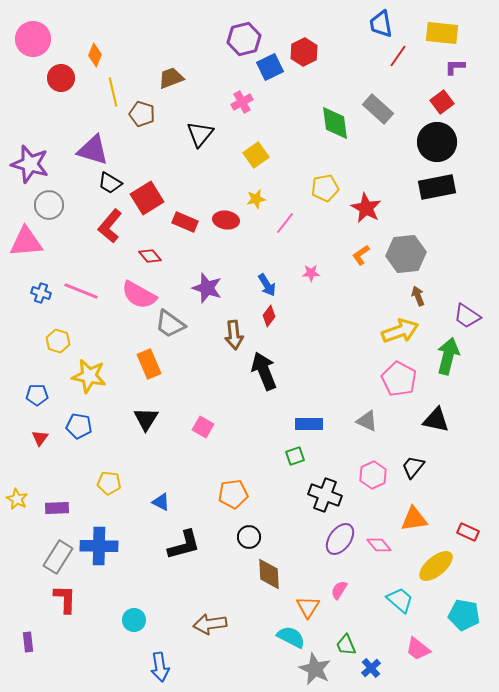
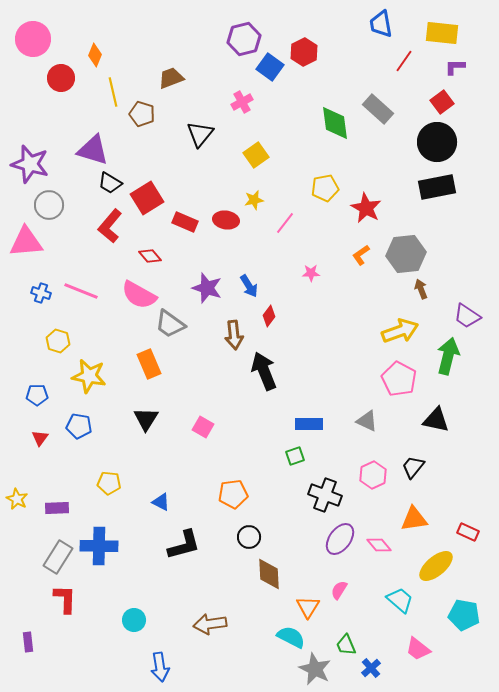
red line at (398, 56): moved 6 px right, 5 px down
blue square at (270, 67): rotated 28 degrees counterclockwise
yellow star at (256, 199): moved 2 px left, 1 px down
blue arrow at (267, 285): moved 18 px left, 1 px down
brown arrow at (418, 296): moved 3 px right, 7 px up
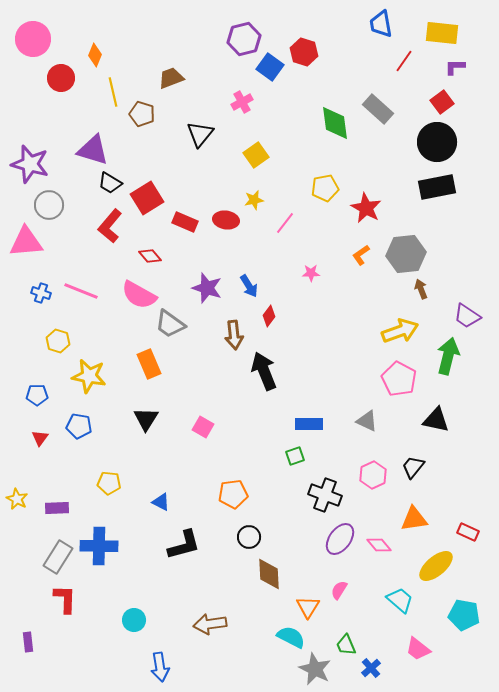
red hexagon at (304, 52): rotated 16 degrees counterclockwise
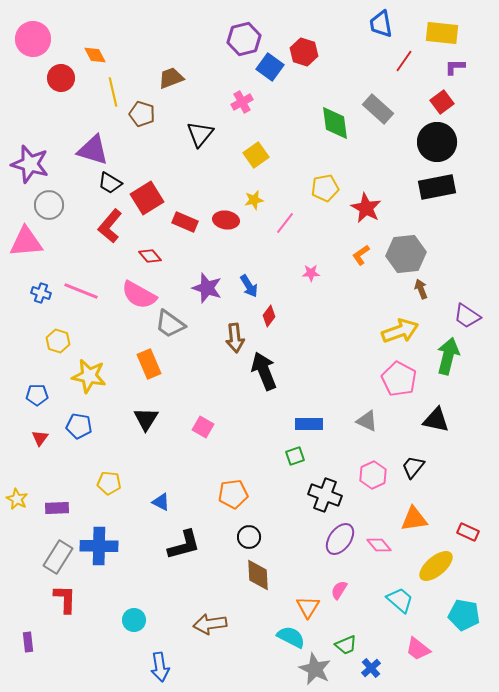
orange diamond at (95, 55): rotated 50 degrees counterclockwise
brown arrow at (234, 335): moved 1 px right, 3 px down
brown diamond at (269, 574): moved 11 px left, 1 px down
green trapezoid at (346, 645): rotated 90 degrees counterclockwise
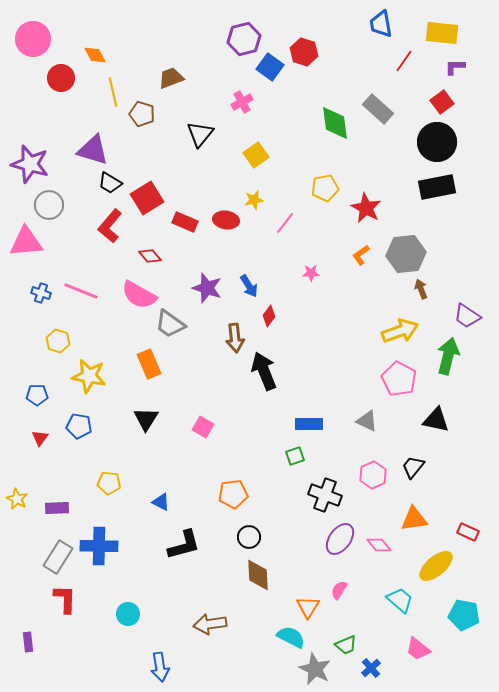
cyan circle at (134, 620): moved 6 px left, 6 px up
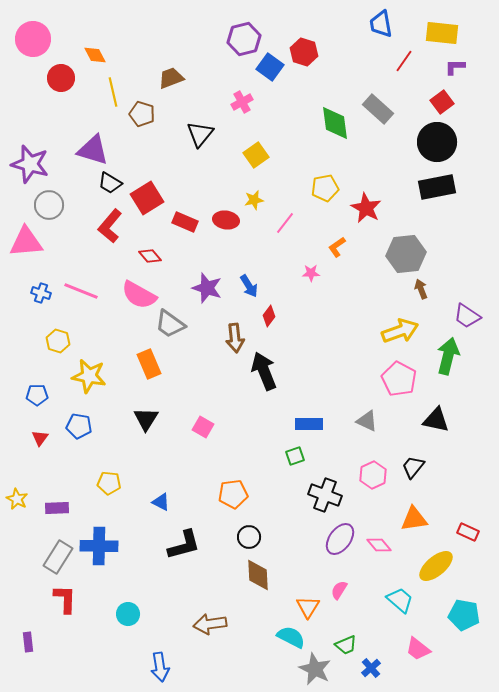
orange L-shape at (361, 255): moved 24 px left, 8 px up
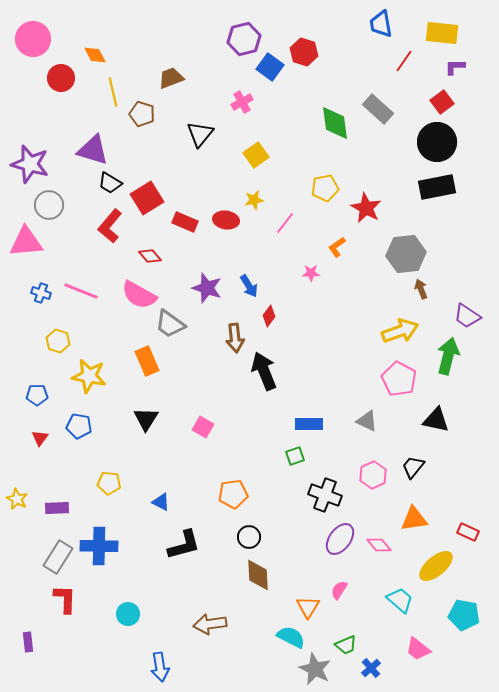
orange rectangle at (149, 364): moved 2 px left, 3 px up
